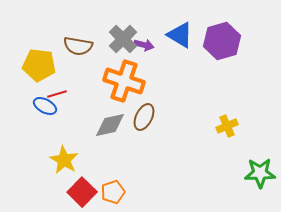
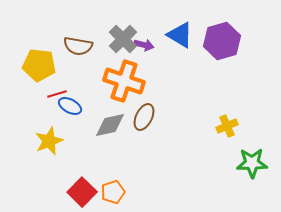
blue ellipse: moved 25 px right
yellow star: moved 15 px left, 19 px up; rotated 20 degrees clockwise
green star: moved 8 px left, 10 px up
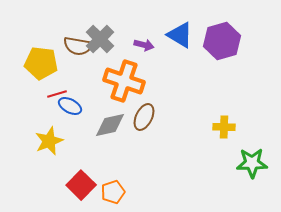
gray cross: moved 23 px left
yellow pentagon: moved 2 px right, 2 px up
yellow cross: moved 3 px left, 1 px down; rotated 25 degrees clockwise
red square: moved 1 px left, 7 px up
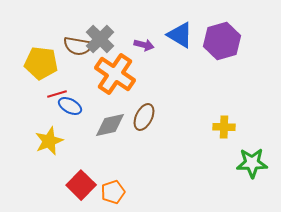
orange cross: moved 9 px left, 7 px up; rotated 15 degrees clockwise
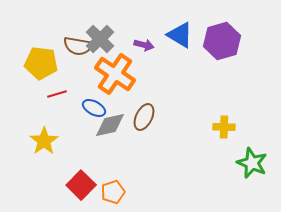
blue ellipse: moved 24 px right, 2 px down
yellow star: moved 5 px left; rotated 12 degrees counterclockwise
green star: rotated 24 degrees clockwise
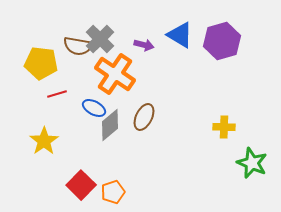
gray diamond: rotated 28 degrees counterclockwise
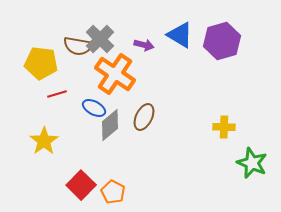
orange pentagon: rotated 25 degrees counterclockwise
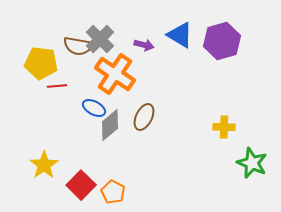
red line: moved 8 px up; rotated 12 degrees clockwise
yellow star: moved 24 px down
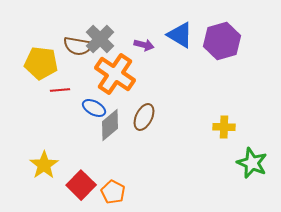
red line: moved 3 px right, 4 px down
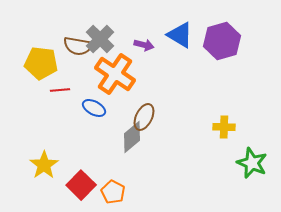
gray diamond: moved 22 px right, 12 px down
